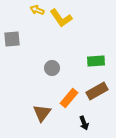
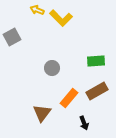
yellow L-shape: rotated 10 degrees counterclockwise
gray square: moved 2 px up; rotated 24 degrees counterclockwise
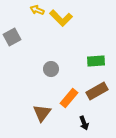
gray circle: moved 1 px left, 1 px down
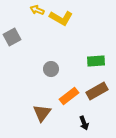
yellow L-shape: rotated 15 degrees counterclockwise
orange rectangle: moved 2 px up; rotated 12 degrees clockwise
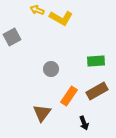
orange rectangle: rotated 18 degrees counterclockwise
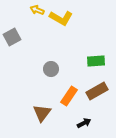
black arrow: rotated 96 degrees counterclockwise
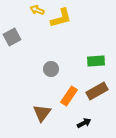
yellow L-shape: rotated 45 degrees counterclockwise
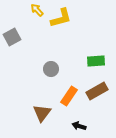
yellow arrow: rotated 24 degrees clockwise
black arrow: moved 5 px left, 3 px down; rotated 136 degrees counterclockwise
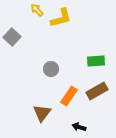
gray square: rotated 18 degrees counterclockwise
black arrow: moved 1 px down
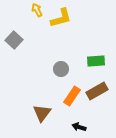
yellow arrow: rotated 16 degrees clockwise
gray square: moved 2 px right, 3 px down
gray circle: moved 10 px right
orange rectangle: moved 3 px right
